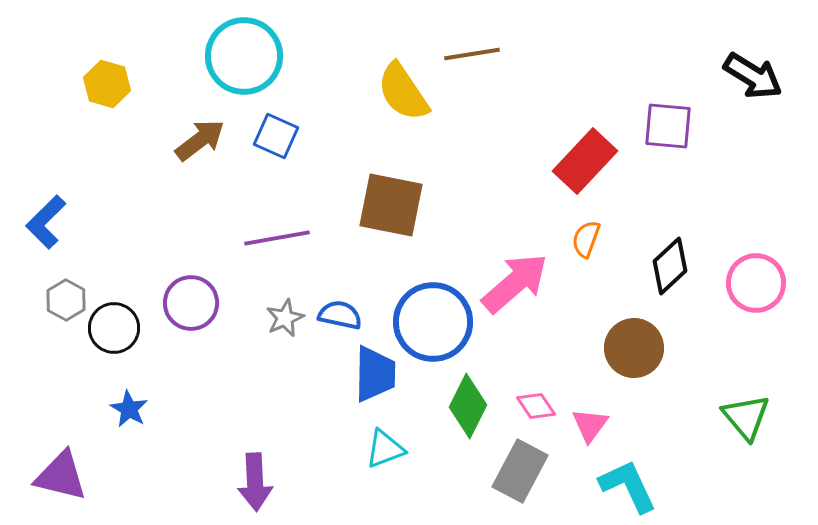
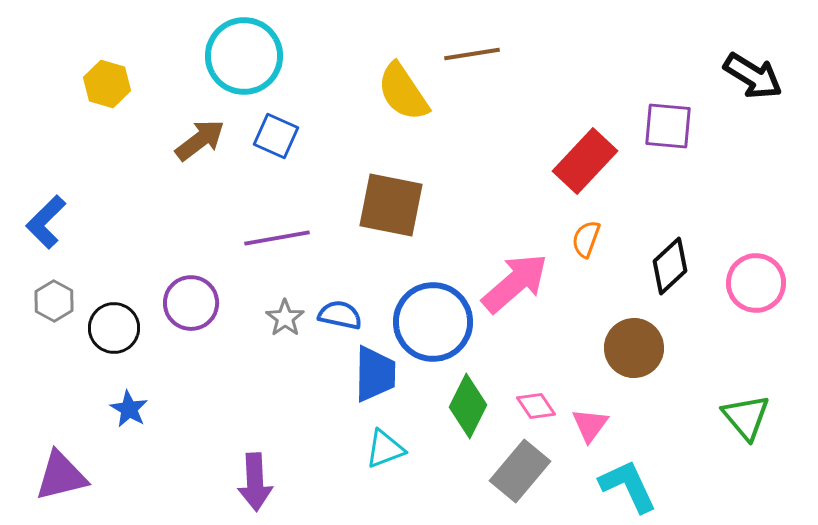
gray hexagon: moved 12 px left, 1 px down
gray star: rotated 12 degrees counterclockwise
gray rectangle: rotated 12 degrees clockwise
purple triangle: rotated 28 degrees counterclockwise
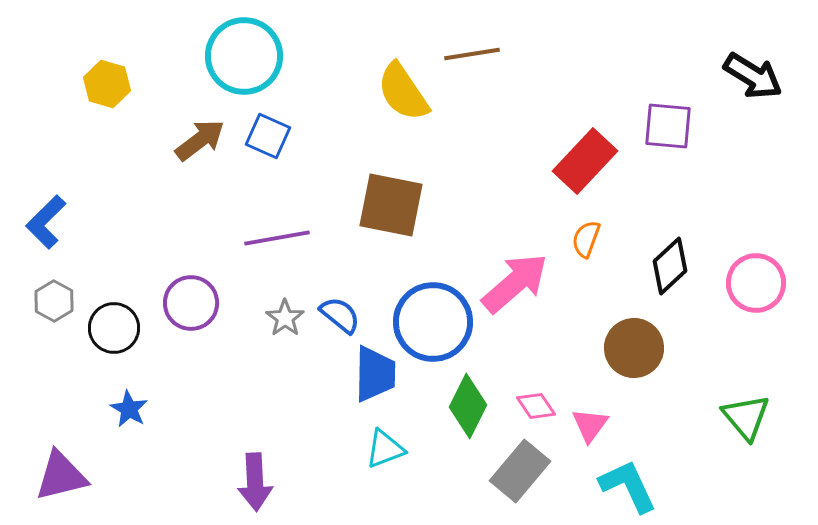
blue square: moved 8 px left
blue semicircle: rotated 27 degrees clockwise
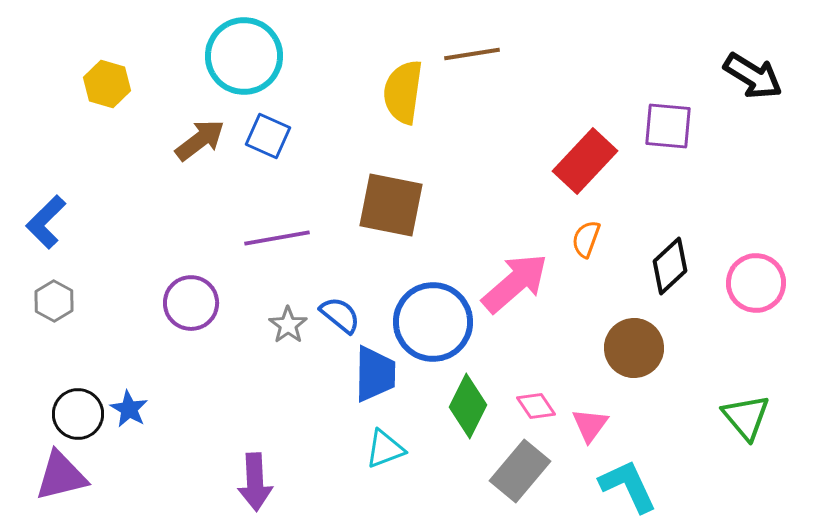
yellow semicircle: rotated 42 degrees clockwise
gray star: moved 3 px right, 7 px down
black circle: moved 36 px left, 86 px down
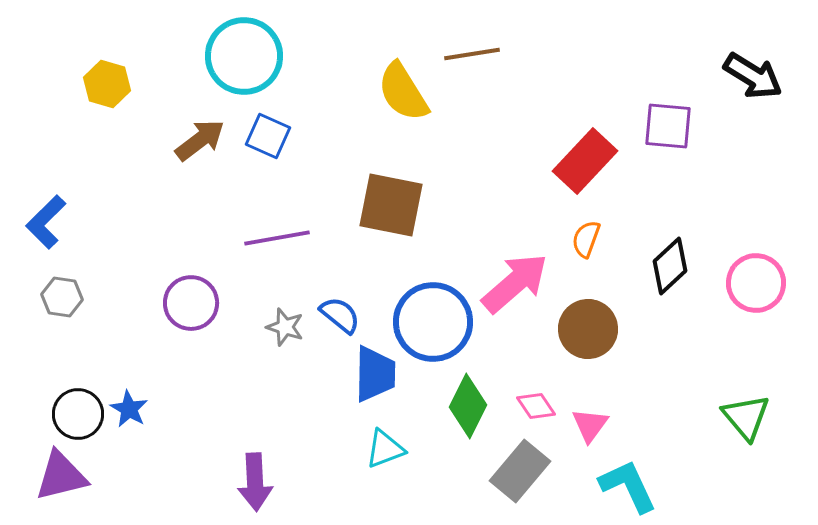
yellow semicircle: rotated 40 degrees counterclockwise
gray hexagon: moved 8 px right, 4 px up; rotated 21 degrees counterclockwise
gray star: moved 3 px left, 2 px down; rotated 18 degrees counterclockwise
brown circle: moved 46 px left, 19 px up
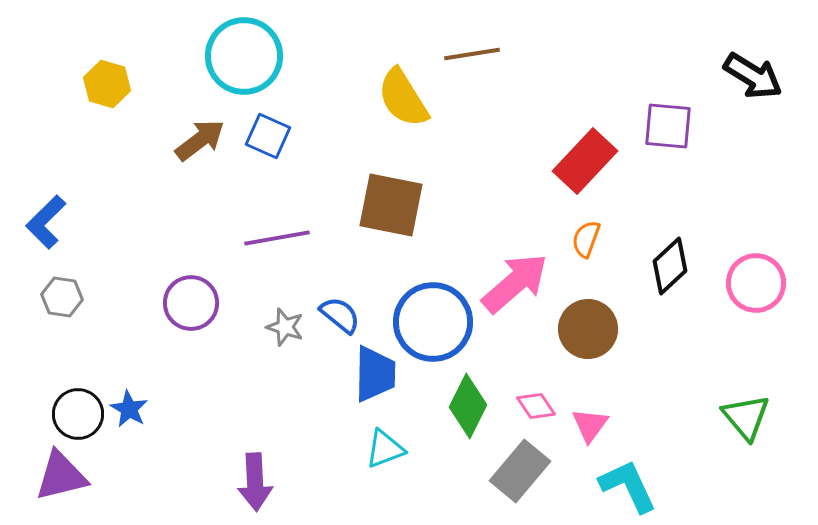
yellow semicircle: moved 6 px down
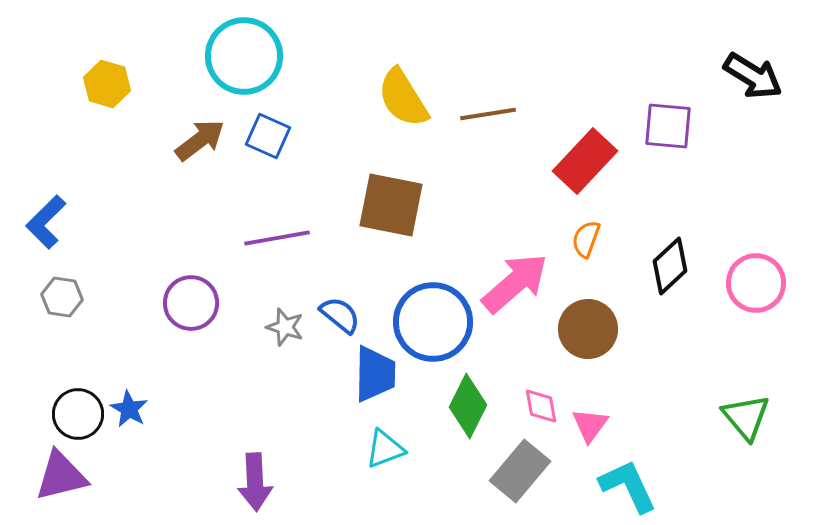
brown line: moved 16 px right, 60 px down
pink diamond: moved 5 px right; rotated 24 degrees clockwise
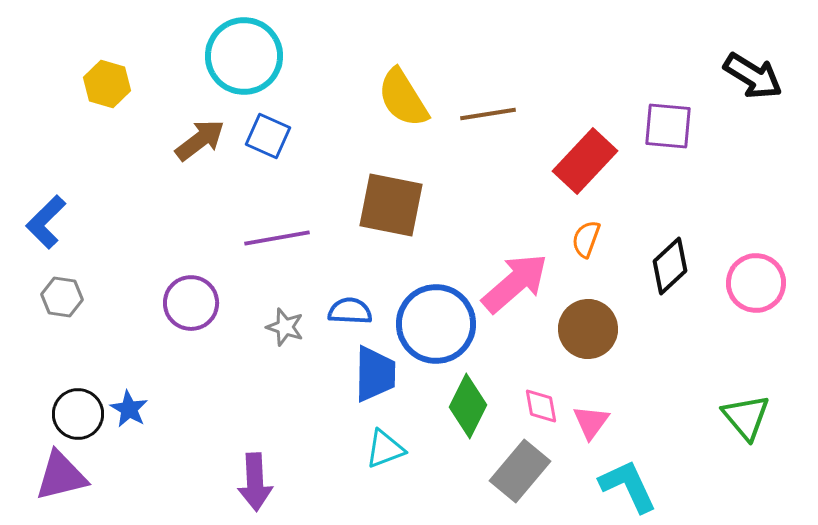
blue semicircle: moved 10 px right, 4 px up; rotated 36 degrees counterclockwise
blue circle: moved 3 px right, 2 px down
pink triangle: moved 1 px right, 3 px up
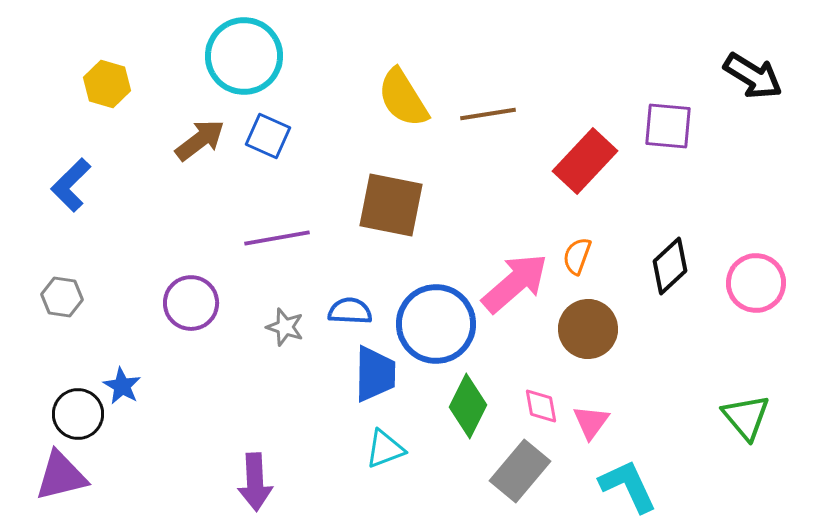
blue L-shape: moved 25 px right, 37 px up
orange semicircle: moved 9 px left, 17 px down
blue star: moved 7 px left, 23 px up
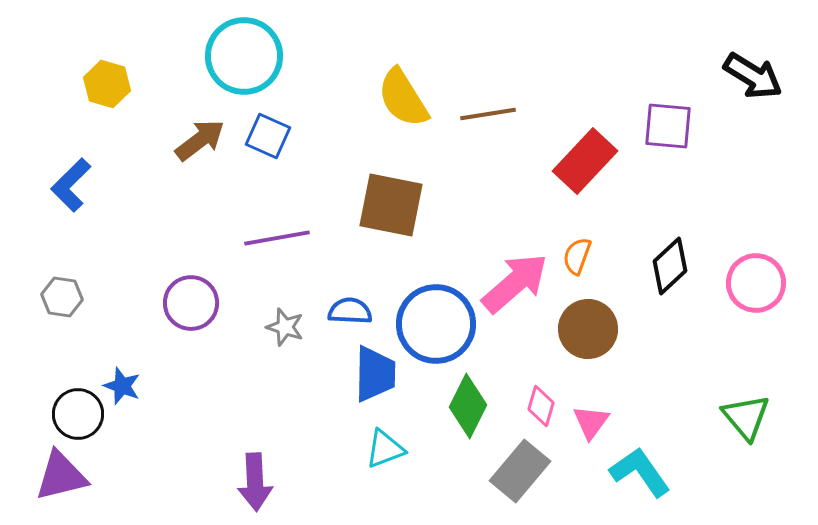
blue star: rotated 9 degrees counterclockwise
pink diamond: rotated 27 degrees clockwise
cyan L-shape: moved 12 px right, 14 px up; rotated 10 degrees counterclockwise
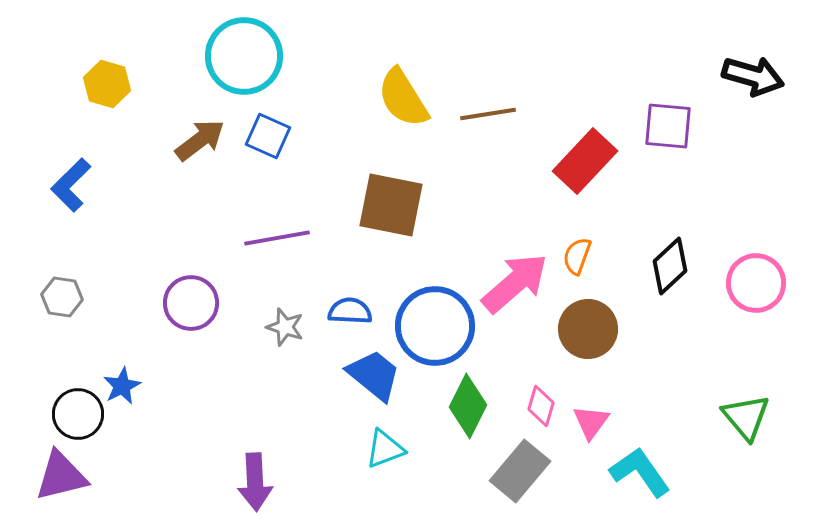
black arrow: rotated 16 degrees counterclockwise
blue circle: moved 1 px left, 2 px down
blue trapezoid: moved 1 px left, 1 px down; rotated 52 degrees counterclockwise
blue star: rotated 24 degrees clockwise
